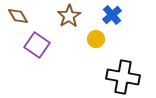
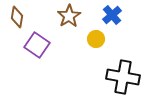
brown diamond: moved 1 px left, 1 px down; rotated 40 degrees clockwise
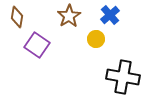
blue cross: moved 2 px left
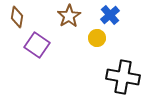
yellow circle: moved 1 px right, 1 px up
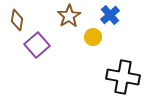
brown diamond: moved 3 px down
yellow circle: moved 4 px left, 1 px up
purple square: rotated 15 degrees clockwise
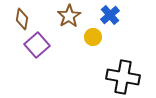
brown diamond: moved 5 px right, 1 px up
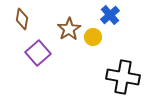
brown star: moved 13 px down
purple square: moved 1 px right, 8 px down
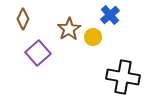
brown diamond: moved 1 px right; rotated 15 degrees clockwise
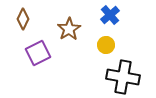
yellow circle: moved 13 px right, 8 px down
purple square: rotated 15 degrees clockwise
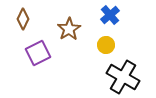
black cross: rotated 20 degrees clockwise
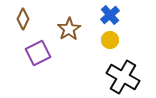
yellow circle: moved 4 px right, 5 px up
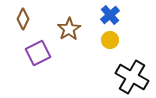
black cross: moved 9 px right
